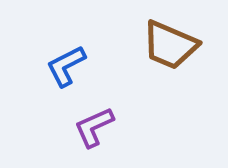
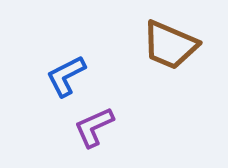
blue L-shape: moved 10 px down
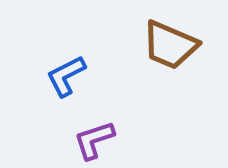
purple L-shape: moved 13 px down; rotated 6 degrees clockwise
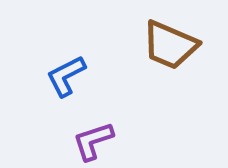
purple L-shape: moved 1 px left, 1 px down
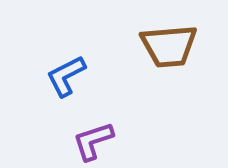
brown trapezoid: moved 1 px left, 1 px down; rotated 28 degrees counterclockwise
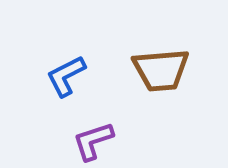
brown trapezoid: moved 8 px left, 24 px down
